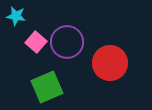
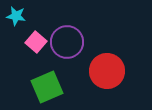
red circle: moved 3 px left, 8 px down
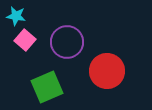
pink square: moved 11 px left, 2 px up
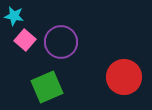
cyan star: moved 2 px left
purple circle: moved 6 px left
red circle: moved 17 px right, 6 px down
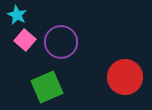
cyan star: moved 3 px right, 1 px up; rotated 18 degrees clockwise
red circle: moved 1 px right
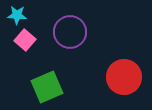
cyan star: rotated 24 degrees counterclockwise
purple circle: moved 9 px right, 10 px up
red circle: moved 1 px left
